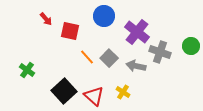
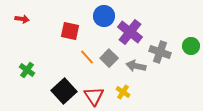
red arrow: moved 24 px left; rotated 40 degrees counterclockwise
purple cross: moved 7 px left
red triangle: rotated 15 degrees clockwise
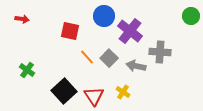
purple cross: moved 1 px up
green circle: moved 30 px up
gray cross: rotated 15 degrees counterclockwise
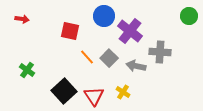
green circle: moved 2 px left
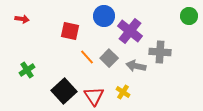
green cross: rotated 21 degrees clockwise
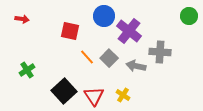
purple cross: moved 1 px left
yellow cross: moved 3 px down
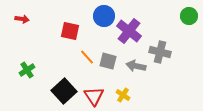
gray cross: rotated 10 degrees clockwise
gray square: moved 1 px left, 3 px down; rotated 30 degrees counterclockwise
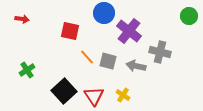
blue circle: moved 3 px up
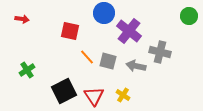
black square: rotated 15 degrees clockwise
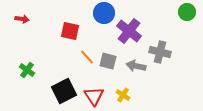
green circle: moved 2 px left, 4 px up
green cross: rotated 21 degrees counterclockwise
